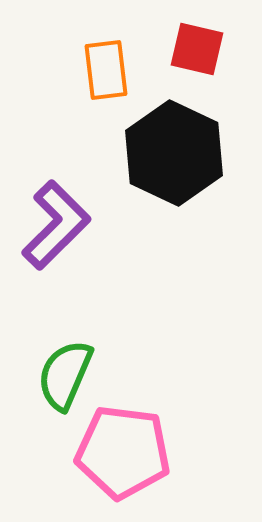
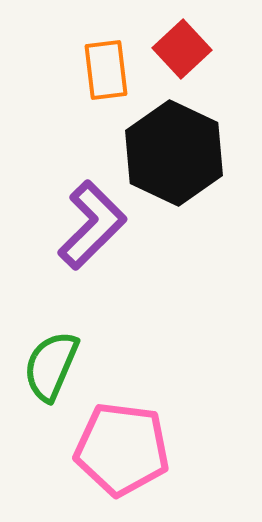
red square: moved 15 px left; rotated 34 degrees clockwise
purple L-shape: moved 36 px right
green semicircle: moved 14 px left, 9 px up
pink pentagon: moved 1 px left, 3 px up
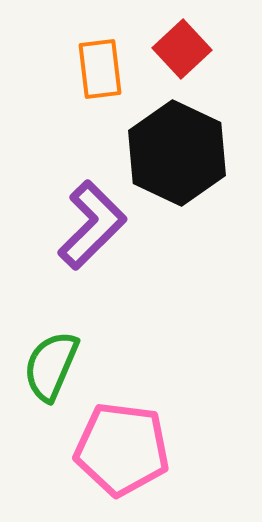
orange rectangle: moved 6 px left, 1 px up
black hexagon: moved 3 px right
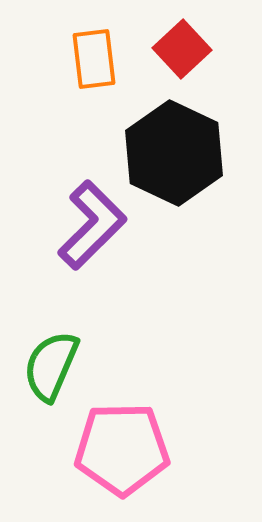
orange rectangle: moved 6 px left, 10 px up
black hexagon: moved 3 px left
pink pentagon: rotated 8 degrees counterclockwise
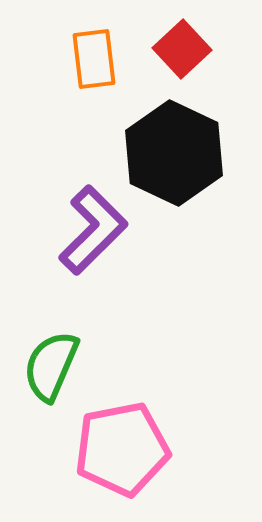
purple L-shape: moved 1 px right, 5 px down
pink pentagon: rotated 10 degrees counterclockwise
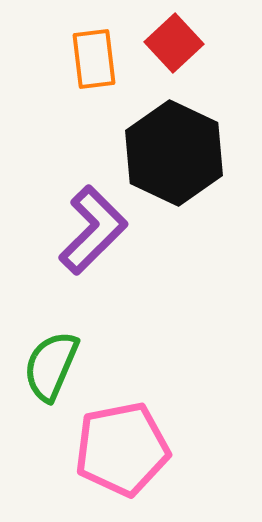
red square: moved 8 px left, 6 px up
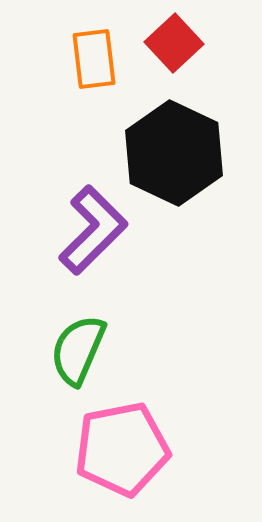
green semicircle: moved 27 px right, 16 px up
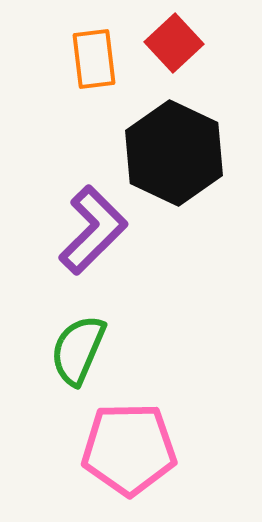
pink pentagon: moved 7 px right; rotated 10 degrees clockwise
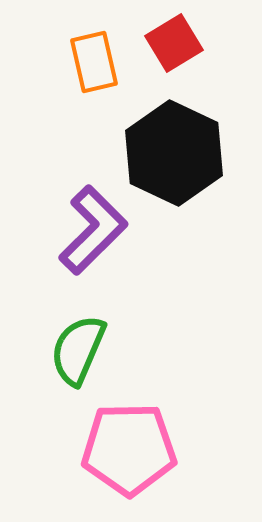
red square: rotated 12 degrees clockwise
orange rectangle: moved 3 px down; rotated 6 degrees counterclockwise
